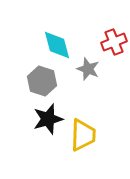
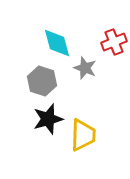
cyan diamond: moved 2 px up
gray star: moved 3 px left, 1 px up
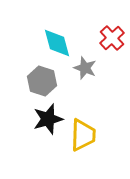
red cross: moved 2 px left, 4 px up; rotated 20 degrees counterclockwise
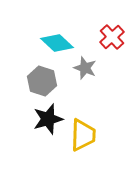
red cross: moved 1 px up
cyan diamond: rotated 32 degrees counterclockwise
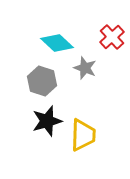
black star: moved 1 px left, 2 px down
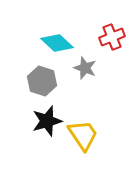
red cross: rotated 20 degrees clockwise
yellow trapezoid: rotated 36 degrees counterclockwise
